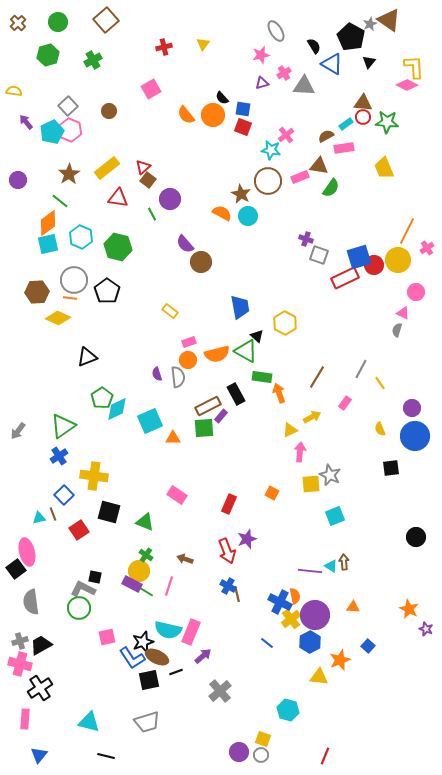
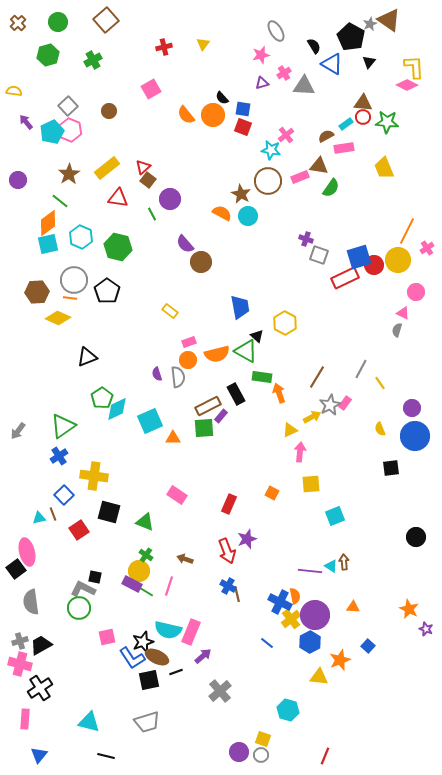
gray star at (330, 475): moved 70 px up; rotated 20 degrees clockwise
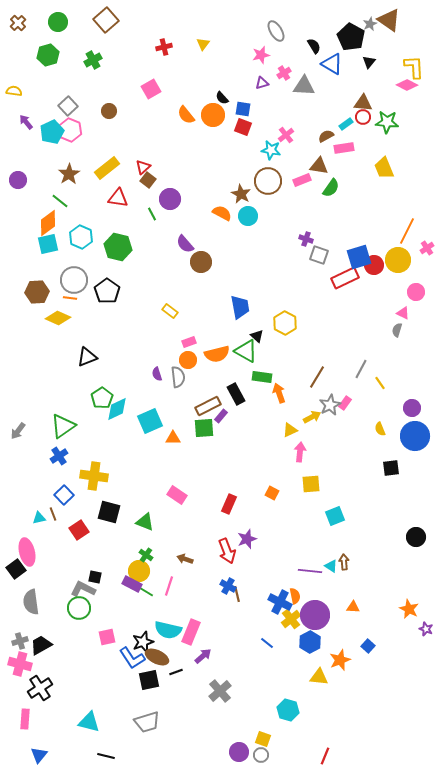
pink rectangle at (300, 177): moved 2 px right, 3 px down
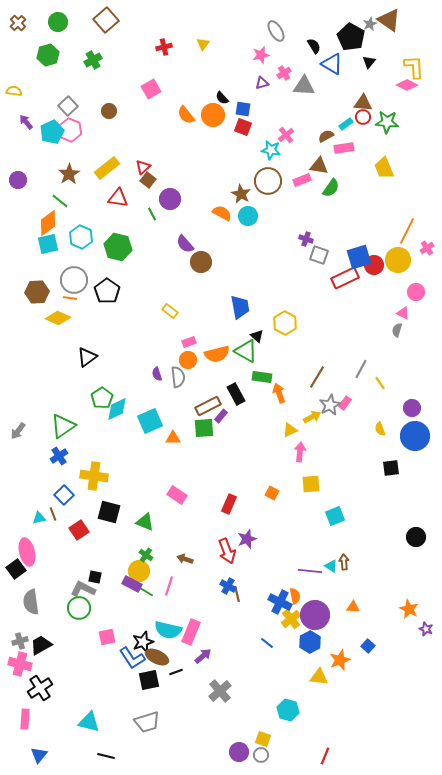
black triangle at (87, 357): rotated 15 degrees counterclockwise
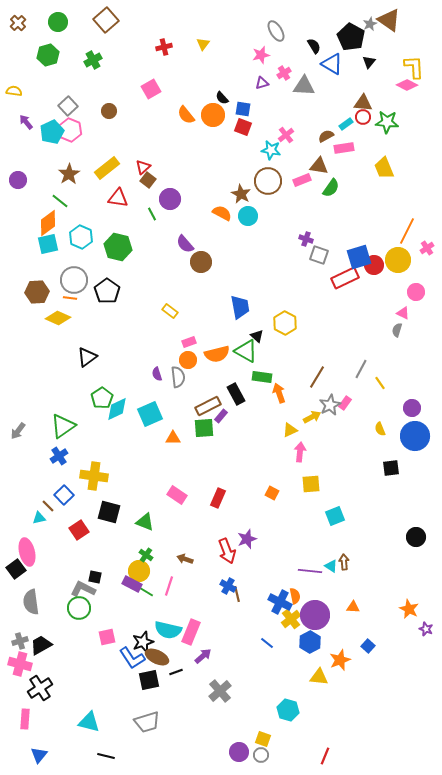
cyan square at (150, 421): moved 7 px up
red rectangle at (229, 504): moved 11 px left, 6 px up
brown line at (53, 514): moved 5 px left, 8 px up; rotated 24 degrees counterclockwise
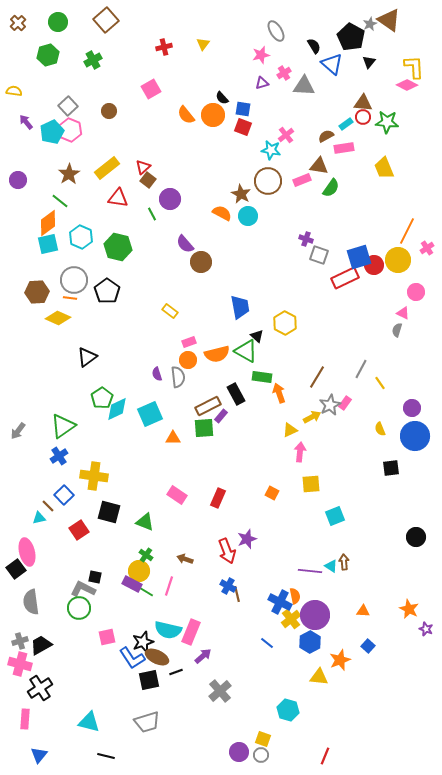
blue triangle at (332, 64): rotated 10 degrees clockwise
orange triangle at (353, 607): moved 10 px right, 4 px down
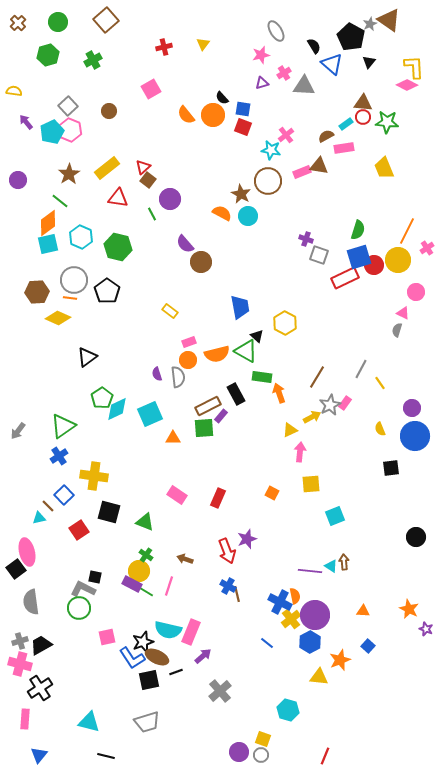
pink rectangle at (302, 180): moved 8 px up
green semicircle at (331, 188): moved 27 px right, 42 px down; rotated 18 degrees counterclockwise
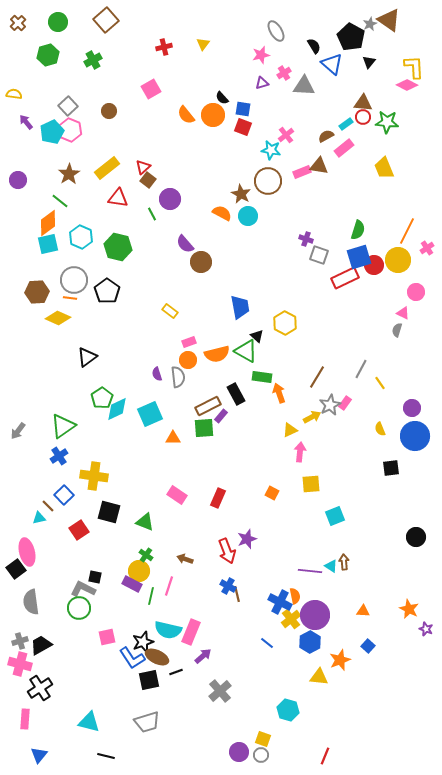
yellow semicircle at (14, 91): moved 3 px down
pink rectangle at (344, 148): rotated 30 degrees counterclockwise
green line at (145, 591): moved 6 px right, 5 px down; rotated 72 degrees clockwise
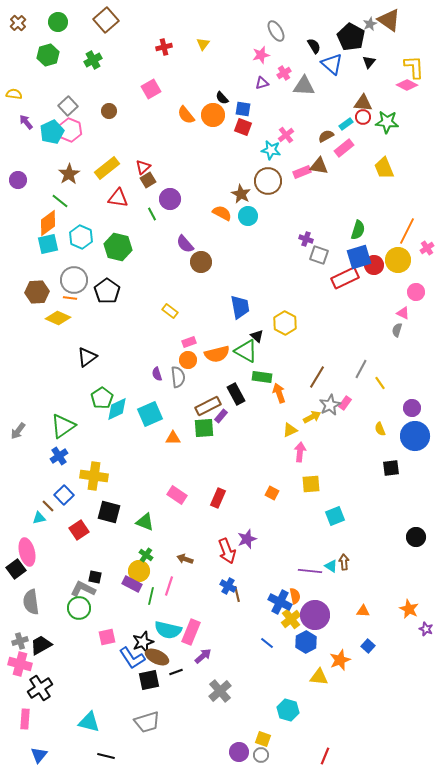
brown square at (148, 180): rotated 21 degrees clockwise
blue hexagon at (310, 642): moved 4 px left
